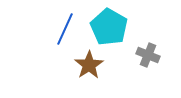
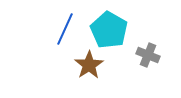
cyan pentagon: moved 3 px down
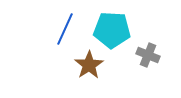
cyan pentagon: moved 3 px right; rotated 27 degrees counterclockwise
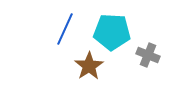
cyan pentagon: moved 2 px down
brown star: moved 1 px down
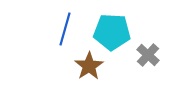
blue line: rotated 8 degrees counterclockwise
gray cross: rotated 20 degrees clockwise
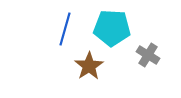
cyan pentagon: moved 4 px up
gray cross: rotated 10 degrees counterclockwise
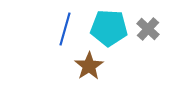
cyan pentagon: moved 3 px left
gray cross: moved 26 px up; rotated 10 degrees clockwise
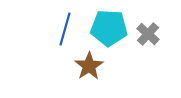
gray cross: moved 5 px down
